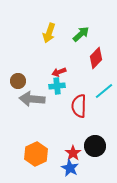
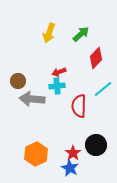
cyan line: moved 1 px left, 2 px up
black circle: moved 1 px right, 1 px up
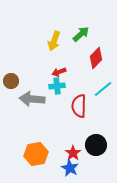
yellow arrow: moved 5 px right, 8 px down
brown circle: moved 7 px left
orange hexagon: rotated 15 degrees clockwise
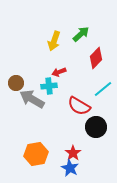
brown circle: moved 5 px right, 2 px down
cyan cross: moved 8 px left
gray arrow: rotated 25 degrees clockwise
red semicircle: rotated 60 degrees counterclockwise
black circle: moved 18 px up
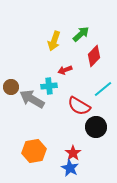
red diamond: moved 2 px left, 2 px up
red arrow: moved 6 px right, 2 px up
brown circle: moved 5 px left, 4 px down
orange hexagon: moved 2 px left, 3 px up
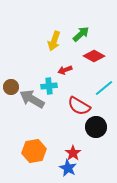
red diamond: rotated 75 degrees clockwise
cyan line: moved 1 px right, 1 px up
blue star: moved 2 px left
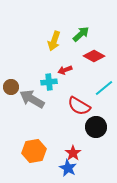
cyan cross: moved 4 px up
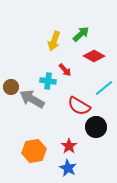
red arrow: rotated 112 degrees counterclockwise
cyan cross: moved 1 px left, 1 px up; rotated 14 degrees clockwise
red star: moved 4 px left, 7 px up
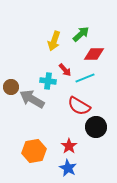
red diamond: moved 2 px up; rotated 30 degrees counterclockwise
cyan line: moved 19 px left, 10 px up; rotated 18 degrees clockwise
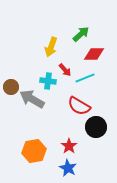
yellow arrow: moved 3 px left, 6 px down
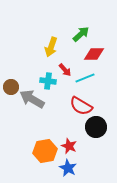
red semicircle: moved 2 px right
red star: rotated 14 degrees counterclockwise
orange hexagon: moved 11 px right
